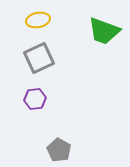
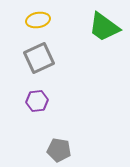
green trapezoid: moved 4 px up; rotated 16 degrees clockwise
purple hexagon: moved 2 px right, 2 px down
gray pentagon: rotated 20 degrees counterclockwise
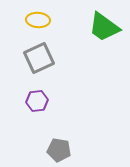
yellow ellipse: rotated 15 degrees clockwise
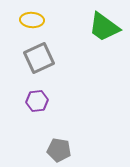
yellow ellipse: moved 6 px left
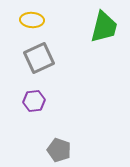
green trapezoid: rotated 112 degrees counterclockwise
purple hexagon: moved 3 px left
gray pentagon: rotated 10 degrees clockwise
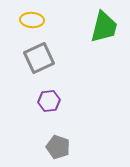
purple hexagon: moved 15 px right
gray pentagon: moved 1 px left, 3 px up
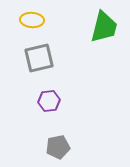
gray square: rotated 12 degrees clockwise
gray pentagon: rotated 30 degrees counterclockwise
